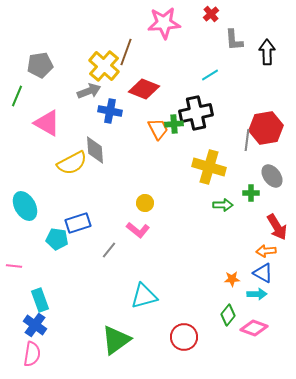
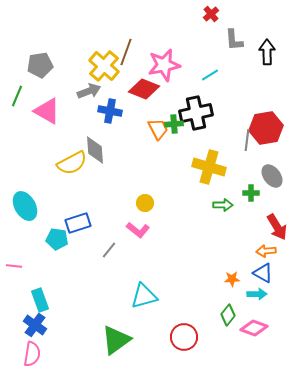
pink star at (164, 23): moved 42 px down; rotated 8 degrees counterclockwise
pink triangle at (47, 123): moved 12 px up
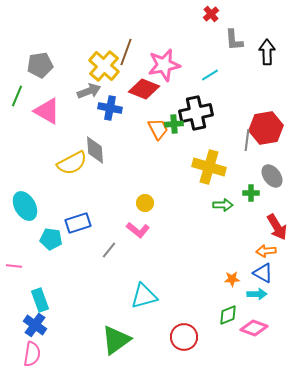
blue cross at (110, 111): moved 3 px up
cyan pentagon at (57, 239): moved 6 px left
green diamond at (228, 315): rotated 30 degrees clockwise
